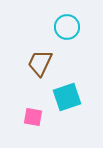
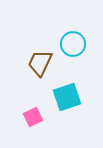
cyan circle: moved 6 px right, 17 px down
pink square: rotated 36 degrees counterclockwise
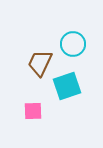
cyan square: moved 11 px up
pink square: moved 6 px up; rotated 24 degrees clockwise
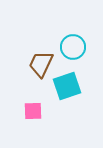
cyan circle: moved 3 px down
brown trapezoid: moved 1 px right, 1 px down
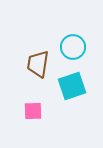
brown trapezoid: moved 3 px left; rotated 16 degrees counterclockwise
cyan square: moved 5 px right
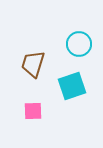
cyan circle: moved 6 px right, 3 px up
brown trapezoid: moved 5 px left; rotated 8 degrees clockwise
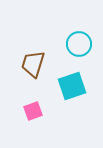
pink square: rotated 18 degrees counterclockwise
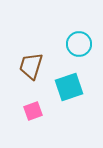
brown trapezoid: moved 2 px left, 2 px down
cyan square: moved 3 px left, 1 px down
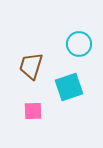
pink square: rotated 18 degrees clockwise
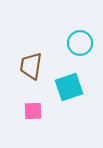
cyan circle: moved 1 px right, 1 px up
brown trapezoid: rotated 8 degrees counterclockwise
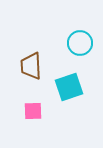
brown trapezoid: rotated 12 degrees counterclockwise
